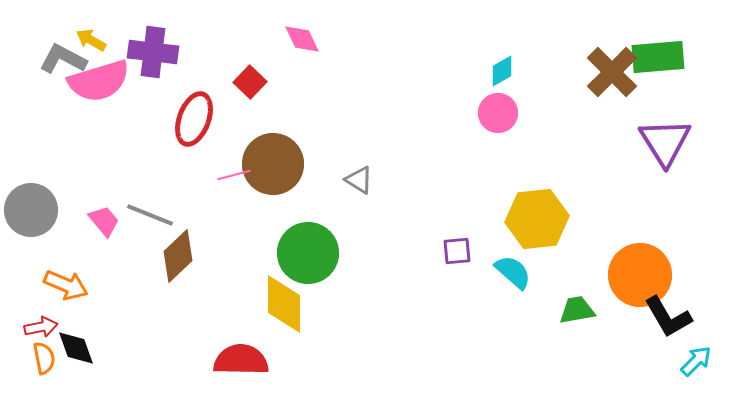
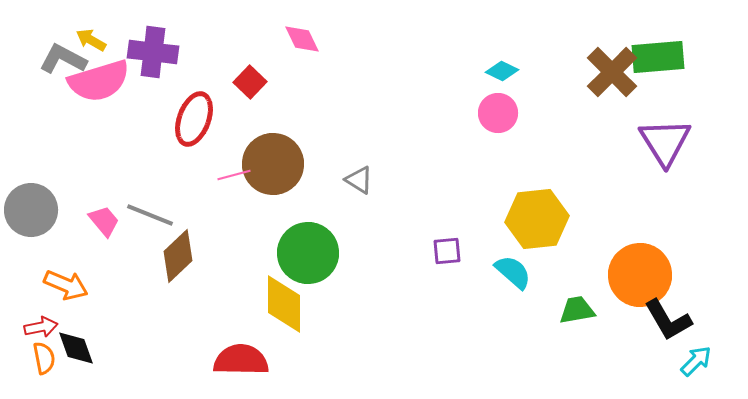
cyan diamond: rotated 56 degrees clockwise
purple square: moved 10 px left
black L-shape: moved 3 px down
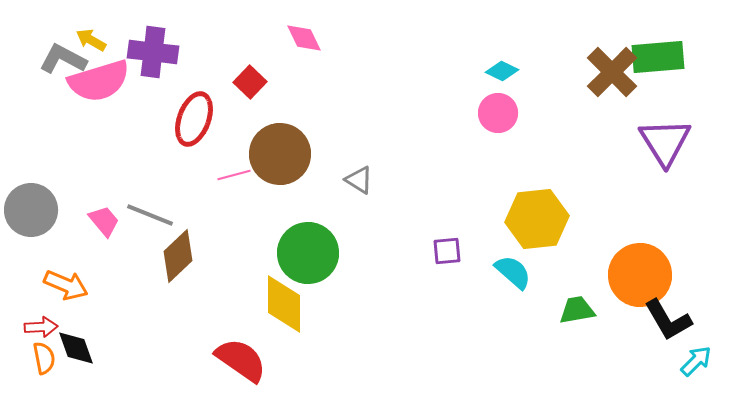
pink diamond: moved 2 px right, 1 px up
brown circle: moved 7 px right, 10 px up
red arrow: rotated 8 degrees clockwise
red semicircle: rotated 34 degrees clockwise
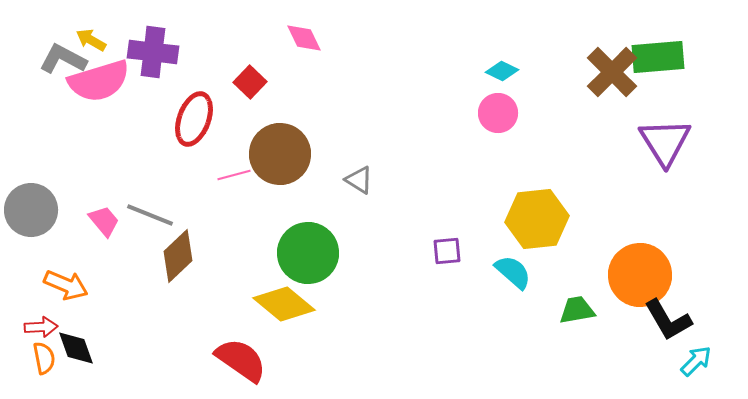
yellow diamond: rotated 50 degrees counterclockwise
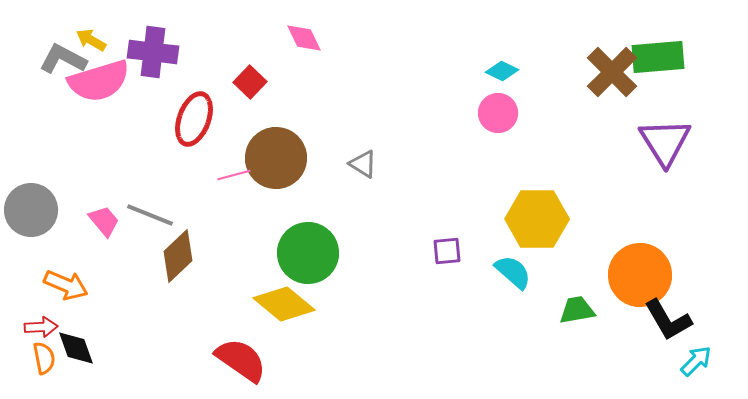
brown circle: moved 4 px left, 4 px down
gray triangle: moved 4 px right, 16 px up
yellow hexagon: rotated 6 degrees clockwise
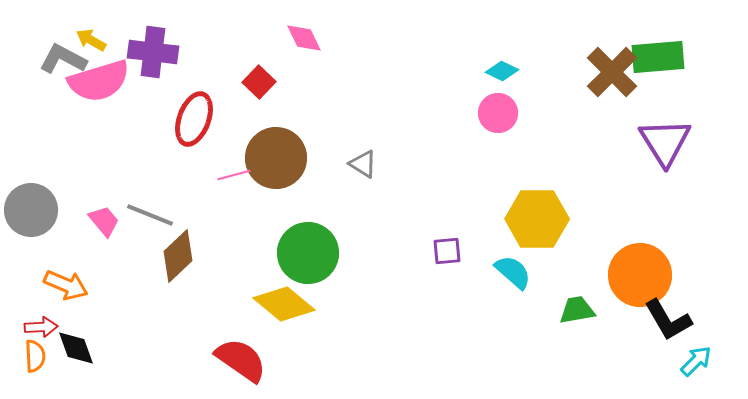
red square: moved 9 px right
orange semicircle: moved 9 px left, 2 px up; rotated 8 degrees clockwise
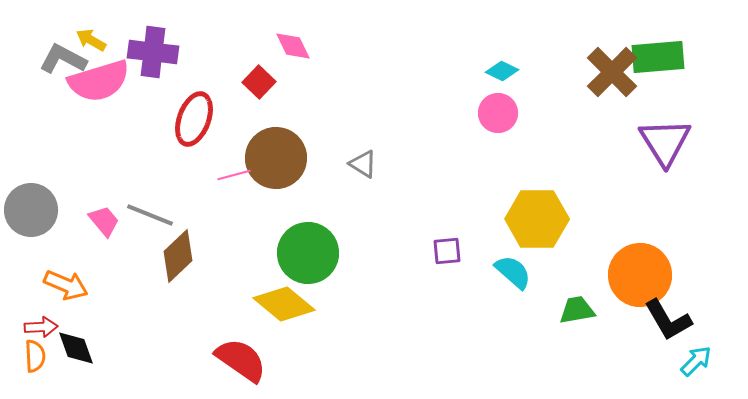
pink diamond: moved 11 px left, 8 px down
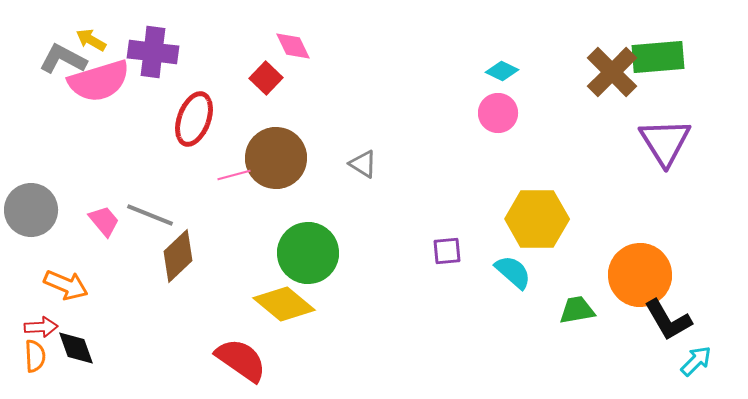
red square: moved 7 px right, 4 px up
